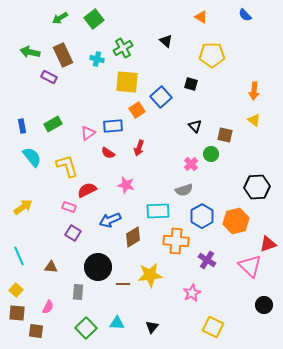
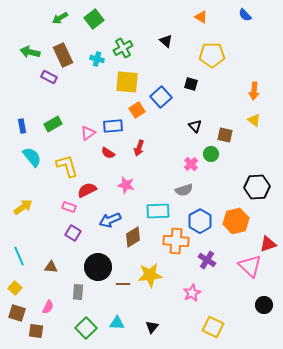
blue hexagon at (202, 216): moved 2 px left, 5 px down
yellow square at (16, 290): moved 1 px left, 2 px up
brown square at (17, 313): rotated 12 degrees clockwise
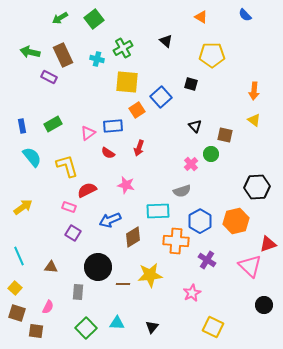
gray semicircle at (184, 190): moved 2 px left, 1 px down
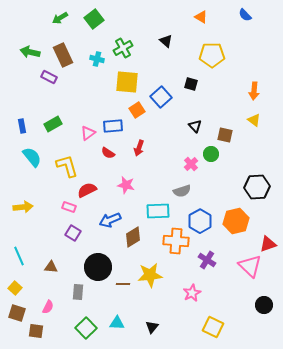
yellow arrow at (23, 207): rotated 30 degrees clockwise
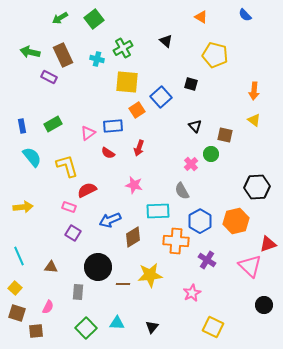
yellow pentagon at (212, 55): moved 3 px right; rotated 15 degrees clockwise
pink star at (126, 185): moved 8 px right
gray semicircle at (182, 191): rotated 78 degrees clockwise
brown square at (36, 331): rotated 14 degrees counterclockwise
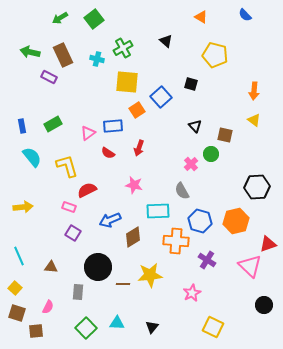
blue hexagon at (200, 221): rotated 15 degrees counterclockwise
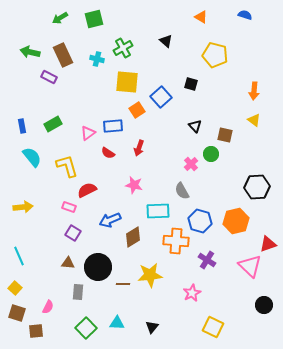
blue semicircle at (245, 15): rotated 152 degrees clockwise
green square at (94, 19): rotated 24 degrees clockwise
brown triangle at (51, 267): moved 17 px right, 4 px up
